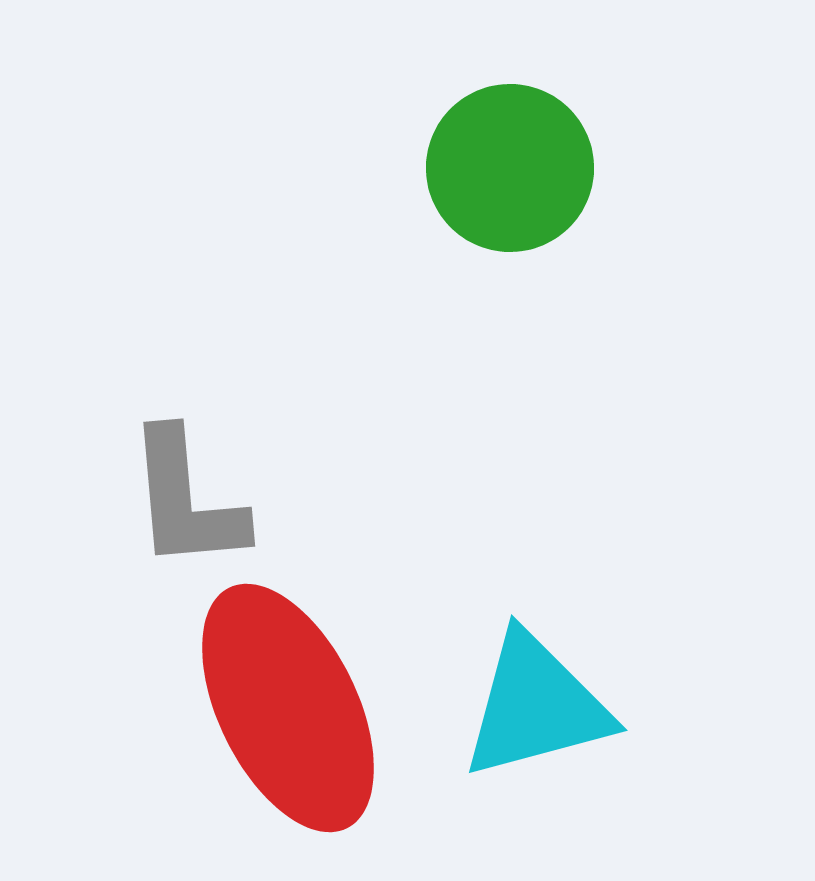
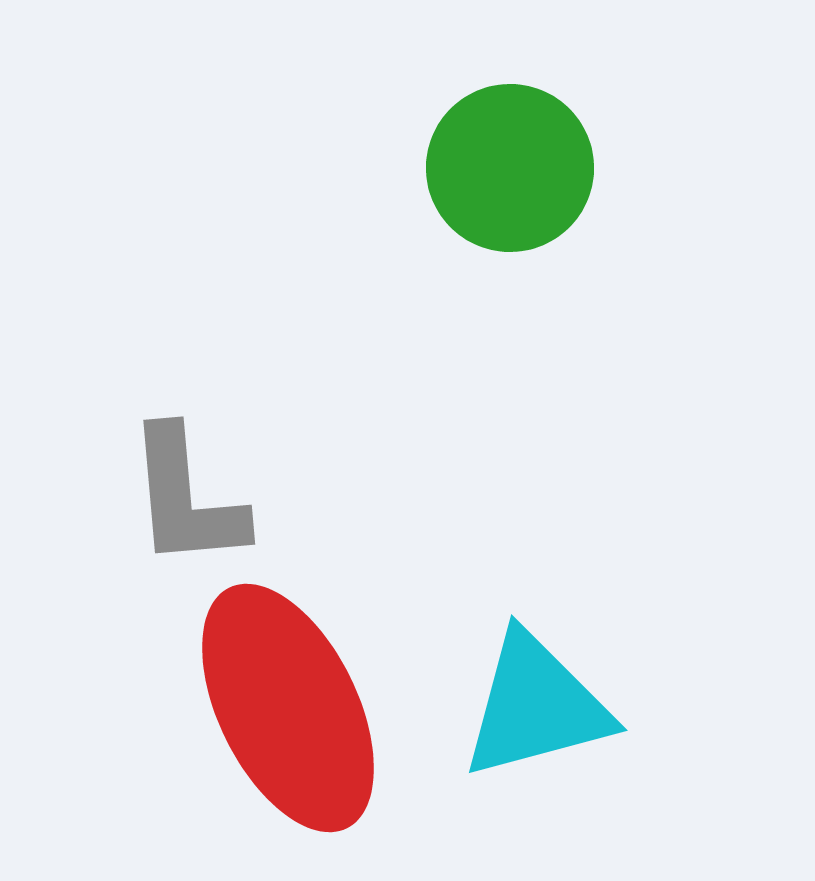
gray L-shape: moved 2 px up
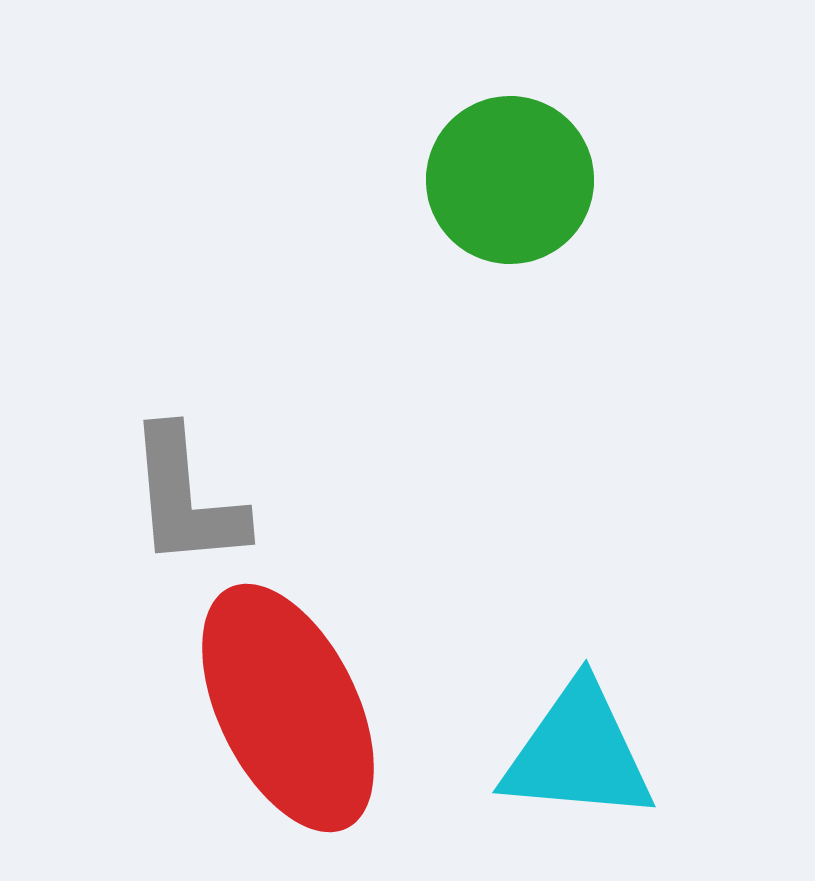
green circle: moved 12 px down
cyan triangle: moved 42 px right, 47 px down; rotated 20 degrees clockwise
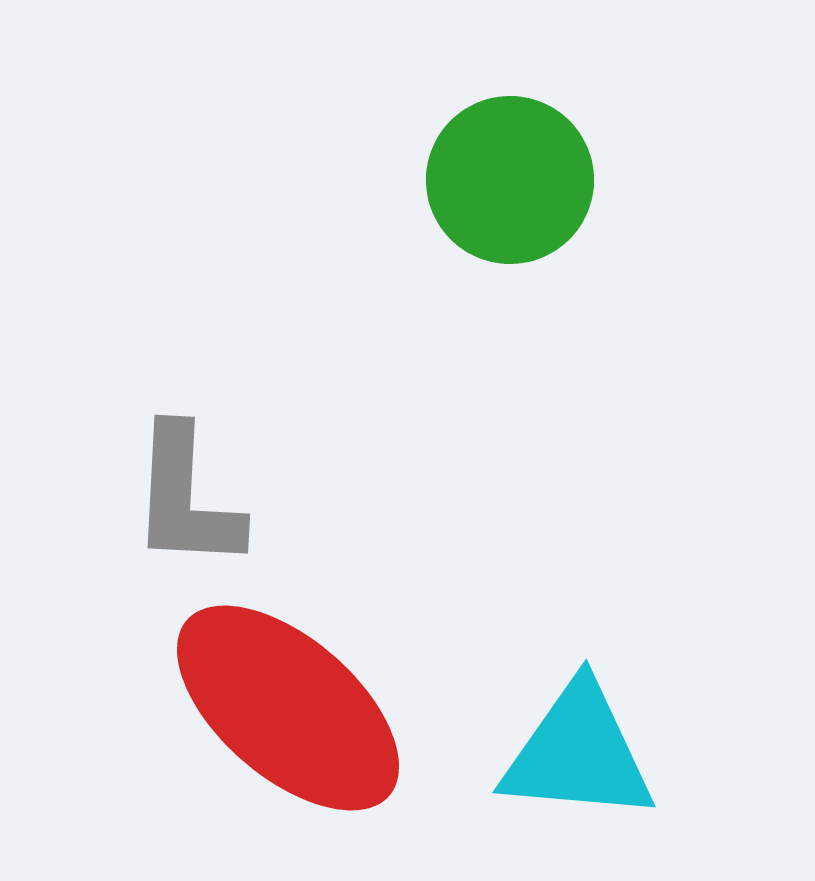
gray L-shape: rotated 8 degrees clockwise
red ellipse: rotated 23 degrees counterclockwise
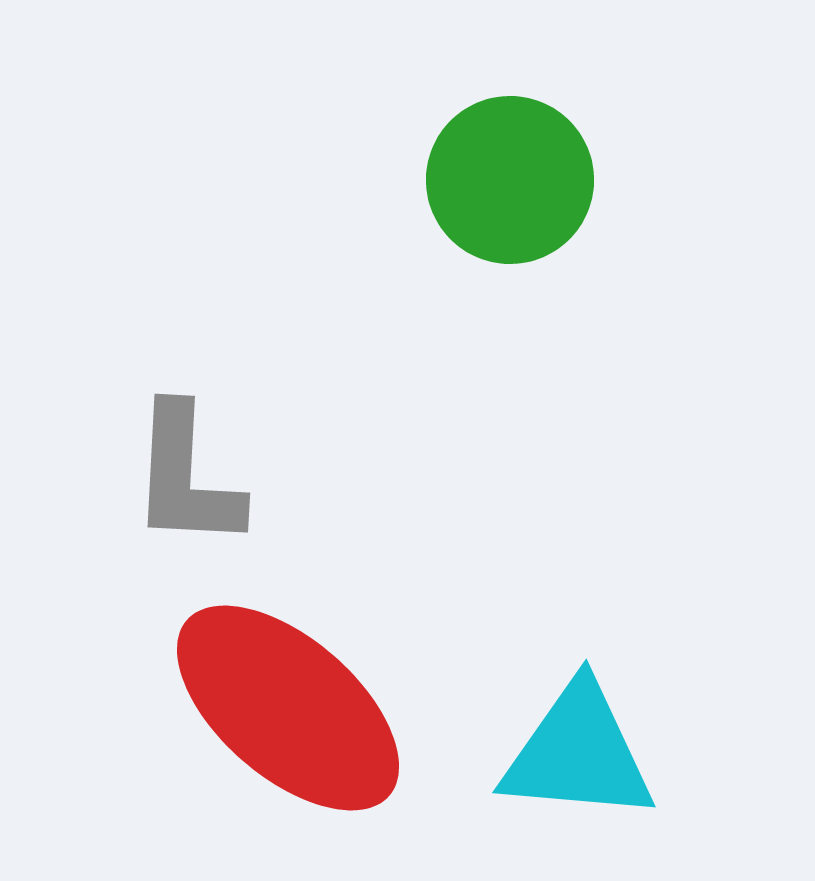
gray L-shape: moved 21 px up
